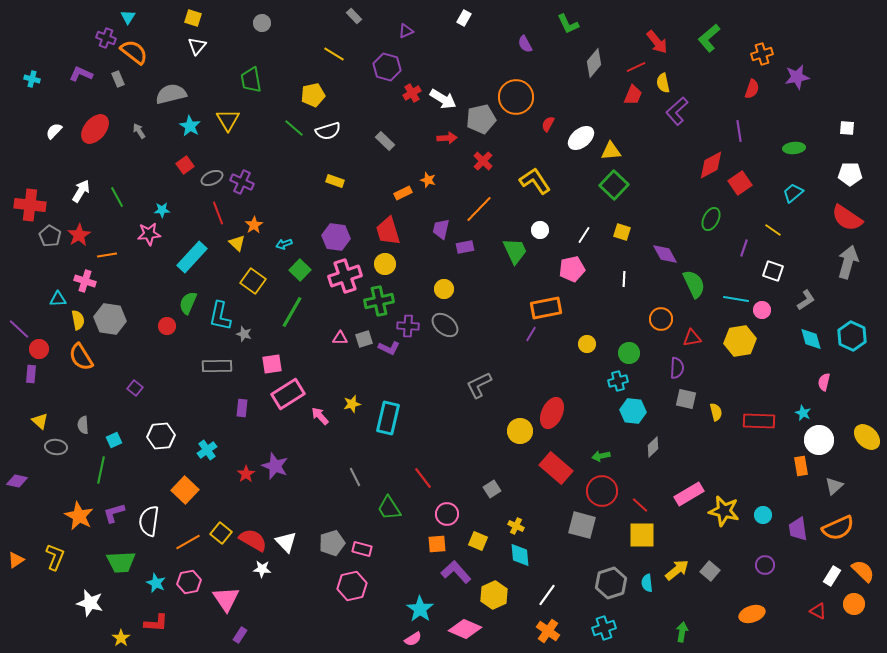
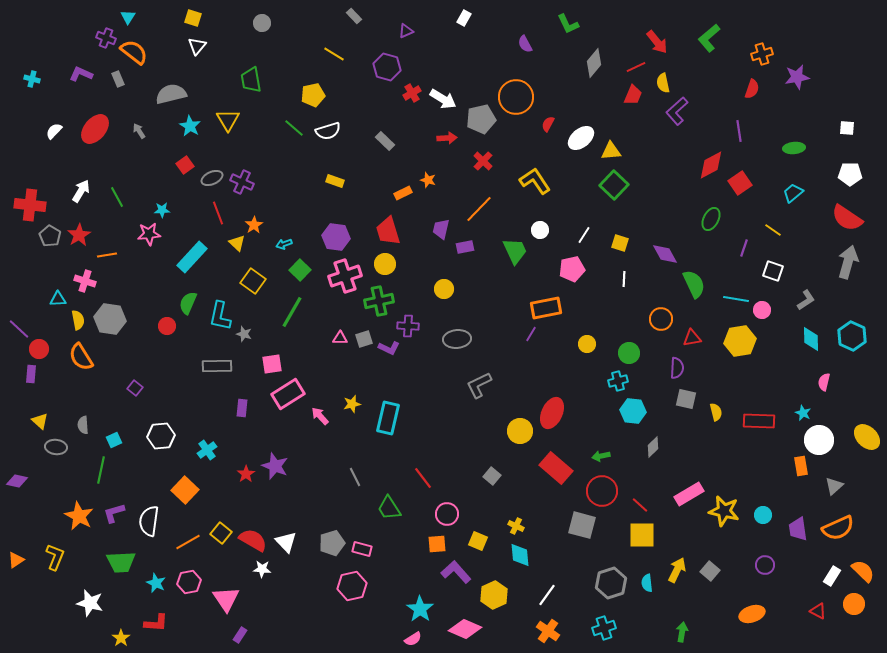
yellow square at (622, 232): moved 2 px left, 11 px down
gray ellipse at (445, 325): moved 12 px right, 14 px down; rotated 44 degrees counterclockwise
cyan diamond at (811, 339): rotated 15 degrees clockwise
gray square at (492, 489): moved 13 px up; rotated 18 degrees counterclockwise
yellow arrow at (677, 570): rotated 25 degrees counterclockwise
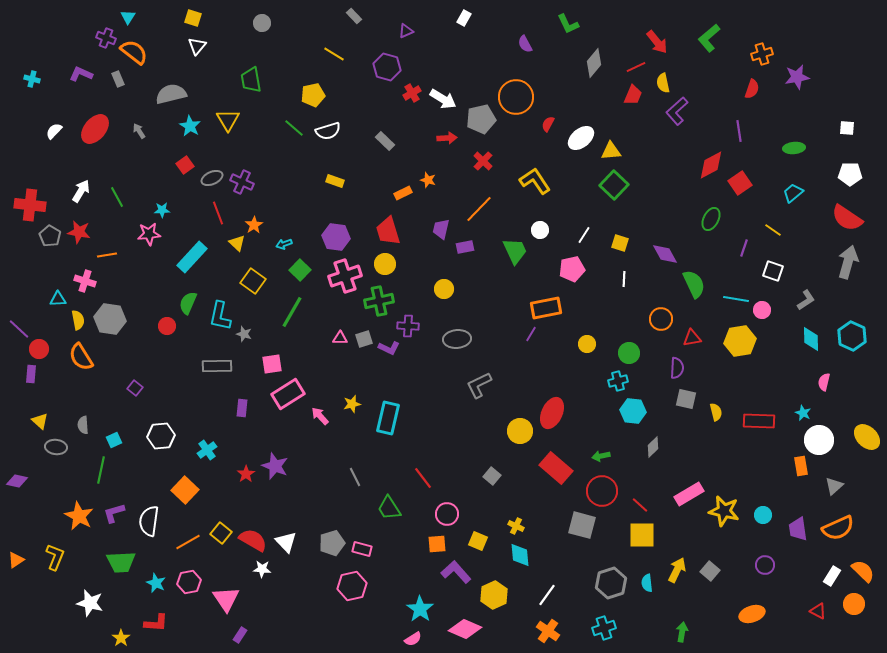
red star at (79, 235): moved 3 px up; rotated 30 degrees counterclockwise
